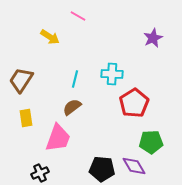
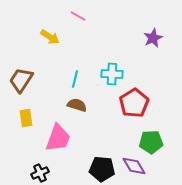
brown semicircle: moved 5 px right, 2 px up; rotated 54 degrees clockwise
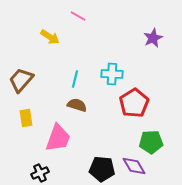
brown trapezoid: rotated 8 degrees clockwise
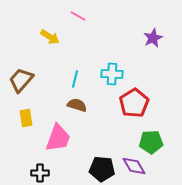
black cross: rotated 24 degrees clockwise
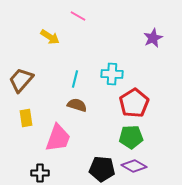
green pentagon: moved 20 px left, 5 px up
purple diamond: rotated 30 degrees counterclockwise
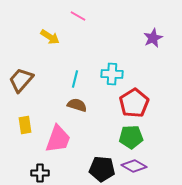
yellow rectangle: moved 1 px left, 7 px down
pink trapezoid: moved 1 px down
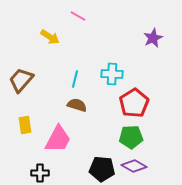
pink trapezoid: rotated 8 degrees clockwise
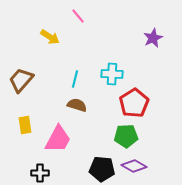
pink line: rotated 21 degrees clockwise
green pentagon: moved 5 px left, 1 px up
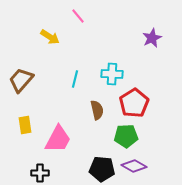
purple star: moved 1 px left
brown semicircle: moved 20 px right, 5 px down; rotated 60 degrees clockwise
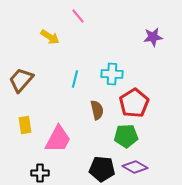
purple star: moved 1 px right, 1 px up; rotated 18 degrees clockwise
purple diamond: moved 1 px right, 1 px down
